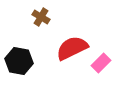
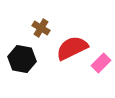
brown cross: moved 11 px down
black hexagon: moved 3 px right, 2 px up
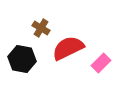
red semicircle: moved 4 px left
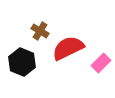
brown cross: moved 1 px left, 3 px down
black hexagon: moved 3 px down; rotated 12 degrees clockwise
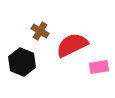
red semicircle: moved 4 px right, 3 px up
pink rectangle: moved 2 px left, 4 px down; rotated 36 degrees clockwise
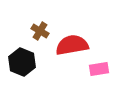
red semicircle: rotated 16 degrees clockwise
pink rectangle: moved 2 px down
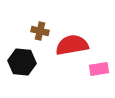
brown cross: rotated 18 degrees counterclockwise
black hexagon: rotated 16 degrees counterclockwise
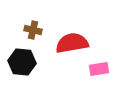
brown cross: moved 7 px left, 1 px up
red semicircle: moved 2 px up
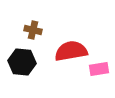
red semicircle: moved 1 px left, 8 px down
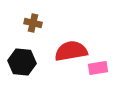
brown cross: moved 7 px up
pink rectangle: moved 1 px left, 1 px up
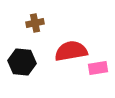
brown cross: moved 2 px right; rotated 24 degrees counterclockwise
